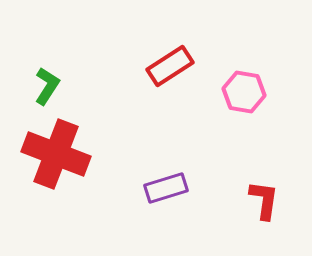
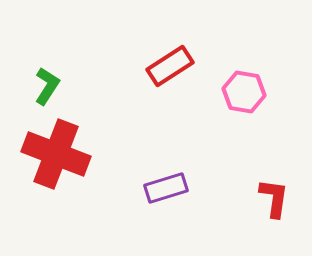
red L-shape: moved 10 px right, 2 px up
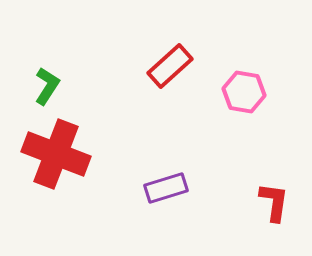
red rectangle: rotated 9 degrees counterclockwise
red L-shape: moved 4 px down
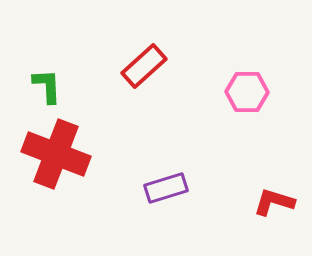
red rectangle: moved 26 px left
green L-shape: rotated 36 degrees counterclockwise
pink hexagon: moved 3 px right; rotated 9 degrees counterclockwise
red L-shape: rotated 81 degrees counterclockwise
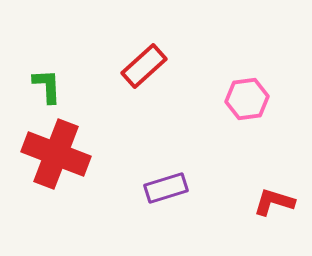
pink hexagon: moved 7 px down; rotated 9 degrees counterclockwise
